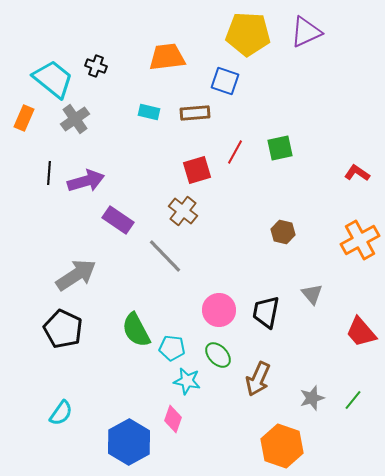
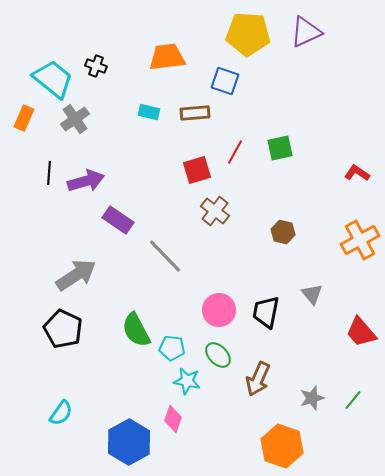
brown cross: moved 32 px right
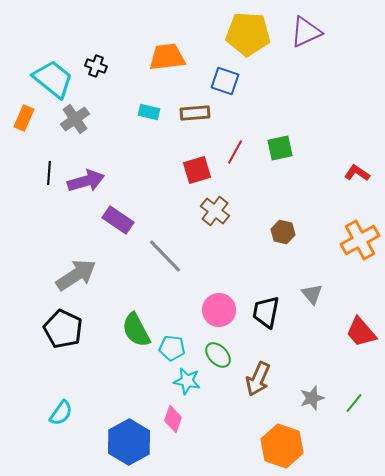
green line: moved 1 px right, 3 px down
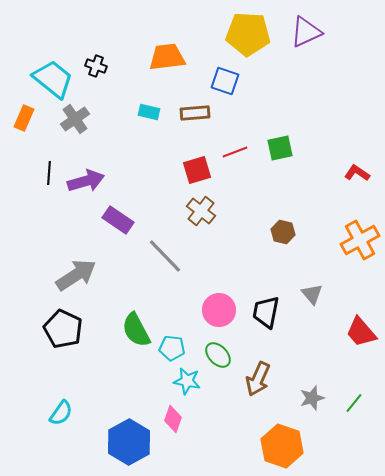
red line: rotated 40 degrees clockwise
brown cross: moved 14 px left
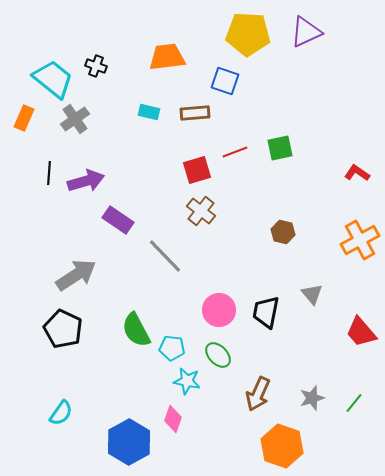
brown arrow: moved 15 px down
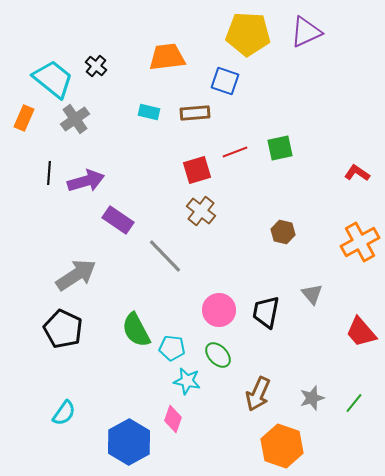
black cross: rotated 20 degrees clockwise
orange cross: moved 2 px down
cyan semicircle: moved 3 px right
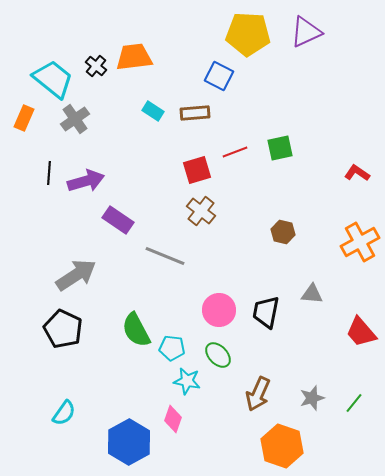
orange trapezoid: moved 33 px left
blue square: moved 6 px left, 5 px up; rotated 8 degrees clockwise
cyan rectangle: moved 4 px right, 1 px up; rotated 20 degrees clockwise
gray line: rotated 24 degrees counterclockwise
gray triangle: rotated 45 degrees counterclockwise
